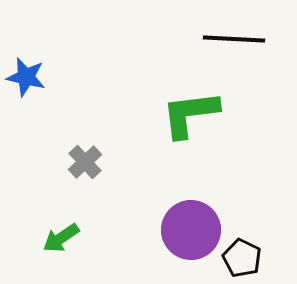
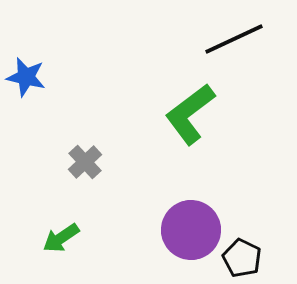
black line: rotated 28 degrees counterclockwise
green L-shape: rotated 30 degrees counterclockwise
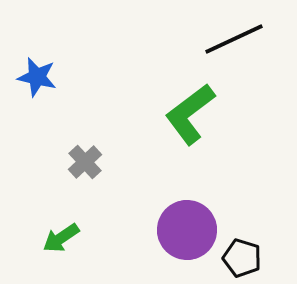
blue star: moved 11 px right
purple circle: moved 4 px left
black pentagon: rotated 9 degrees counterclockwise
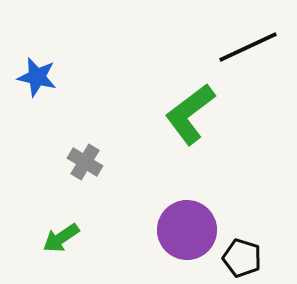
black line: moved 14 px right, 8 px down
gray cross: rotated 16 degrees counterclockwise
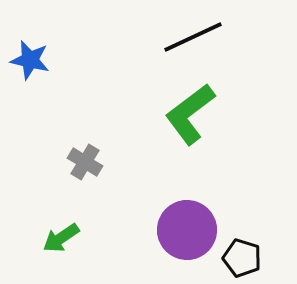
black line: moved 55 px left, 10 px up
blue star: moved 7 px left, 17 px up
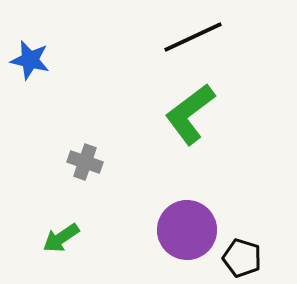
gray cross: rotated 12 degrees counterclockwise
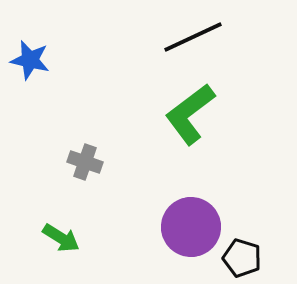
purple circle: moved 4 px right, 3 px up
green arrow: rotated 114 degrees counterclockwise
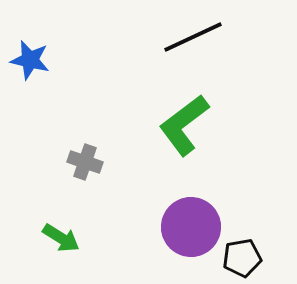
green L-shape: moved 6 px left, 11 px down
black pentagon: rotated 27 degrees counterclockwise
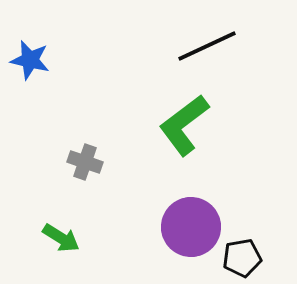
black line: moved 14 px right, 9 px down
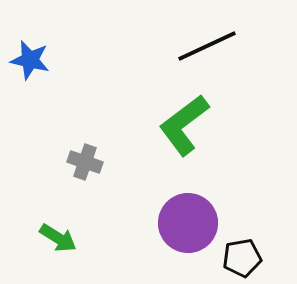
purple circle: moved 3 px left, 4 px up
green arrow: moved 3 px left
